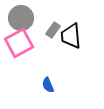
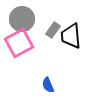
gray circle: moved 1 px right, 1 px down
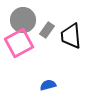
gray circle: moved 1 px right, 1 px down
gray rectangle: moved 6 px left
blue semicircle: rotated 98 degrees clockwise
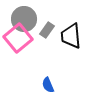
gray circle: moved 1 px right, 1 px up
pink square: moved 1 px left, 5 px up; rotated 12 degrees counterclockwise
blue semicircle: rotated 98 degrees counterclockwise
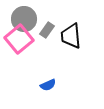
pink square: moved 1 px right, 1 px down
blue semicircle: rotated 91 degrees counterclockwise
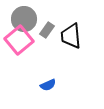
pink square: moved 1 px down
